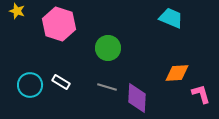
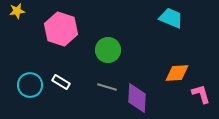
yellow star: rotated 28 degrees counterclockwise
pink hexagon: moved 2 px right, 5 px down
green circle: moved 2 px down
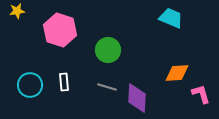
pink hexagon: moved 1 px left, 1 px down
white rectangle: moved 3 px right; rotated 54 degrees clockwise
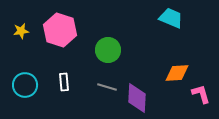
yellow star: moved 4 px right, 20 px down
cyan circle: moved 5 px left
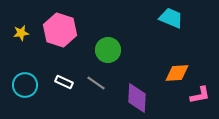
yellow star: moved 2 px down
white rectangle: rotated 60 degrees counterclockwise
gray line: moved 11 px left, 4 px up; rotated 18 degrees clockwise
pink L-shape: moved 1 px left, 1 px down; rotated 95 degrees clockwise
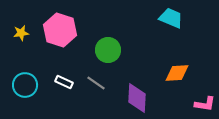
pink L-shape: moved 5 px right, 9 px down; rotated 20 degrees clockwise
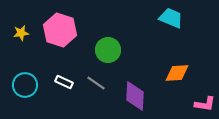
purple diamond: moved 2 px left, 2 px up
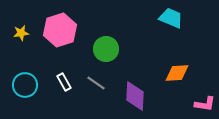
pink hexagon: rotated 24 degrees clockwise
green circle: moved 2 px left, 1 px up
white rectangle: rotated 36 degrees clockwise
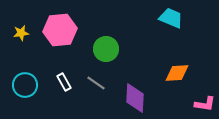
pink hexagon: rotated 12 degrees clockwise
purple diamond: moved 2 px down
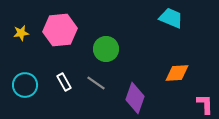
purple diamond: rotated 16 degrees clockwise
pink L-shape: rotated 100 degrees counterclockwise
